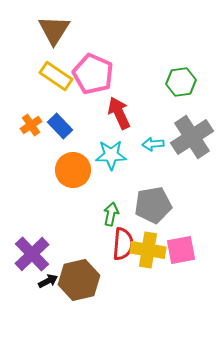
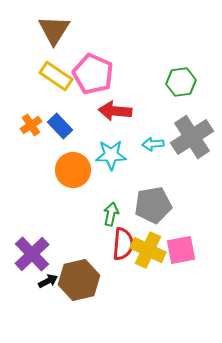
red arrow: moved 4 px left, 2 px up; rotated 60 degrees counterclockwise
yellow cross: rotated 16 degrees clockwise
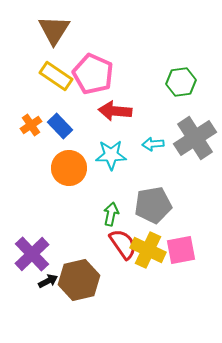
gray cross: moved 3 px right, 1 px down
orange circle: moved 4 px left, 2 px up
red semicircle: rotated 40 degrees counterclockwise
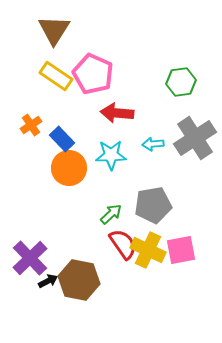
red arrow: moved 2 px right, 2 px down
blue rectangle: moved 2 px right, 13 px down
green arrow: rotated 35 degrees clockwise
purple cross: moved 2 px left, 4 px down
brown hexagon: rotated 24 degrees clockwise
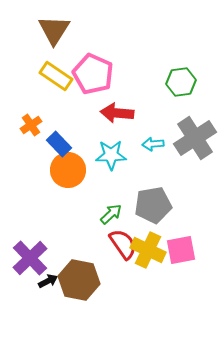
blue rectangle: moved 3 px left, 5 px down
orange circle: moved 1 px left, 2 px down
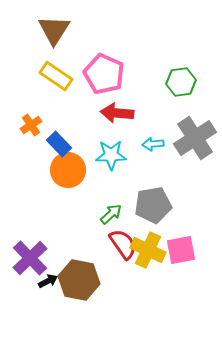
pink pentagon: moved 11 px right
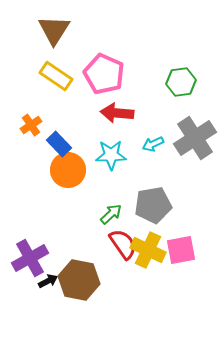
cyan arrow: rotated 20 degrees counterclockwise
purple cross: rotated 15 degrees clockwise
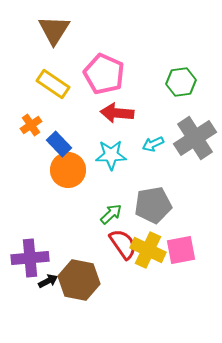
yellow rectangle: moved 3 px left, 8 px down
purple cross: rotated 24 degrees clockwise
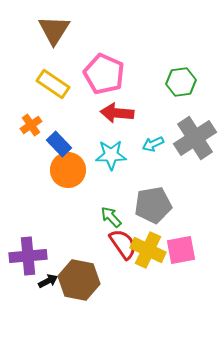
green arrow: moved 3 px down; rotated 90 degrees counterclockwise
purple cross: moved 2 px left, 2 px up
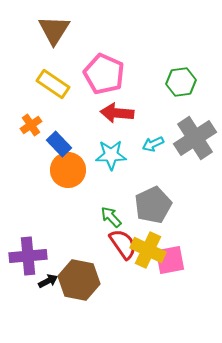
gray pentagon: rotated 15 degrees counterclockwise
pink square: moved 11 px left, 10 px down
